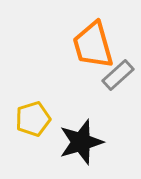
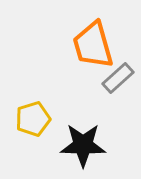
gray rectangle: moved 3 px down
black star: moved 2 px right, 3 px down; rotated 18 degrees clockwise
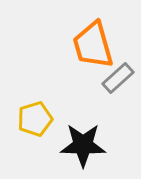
yellow pentagon: moved 2 px right
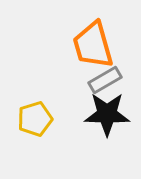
gray rectangle: moved 13 px left, 2 px down; rotated 12 degrees clockwise
black star: moved 24 px right, 31 px up
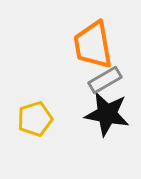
orange trapezoid: rotated 6 degrees clockwise
black star: rotated 9 degrees clockwise
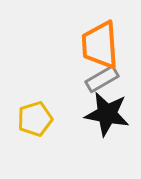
orange trapezoid: moved 7 px right; rotated 6 degrees clockwise
gray rectangle: moved 3 px left, 1 px up
